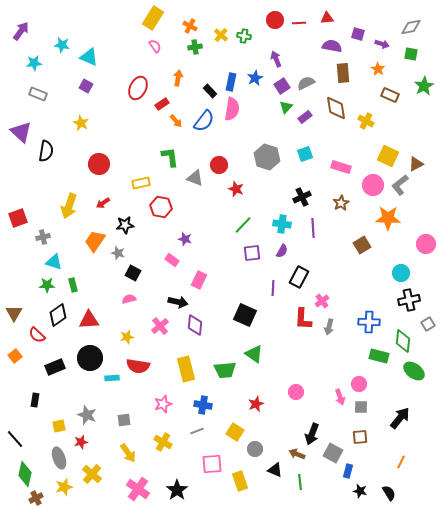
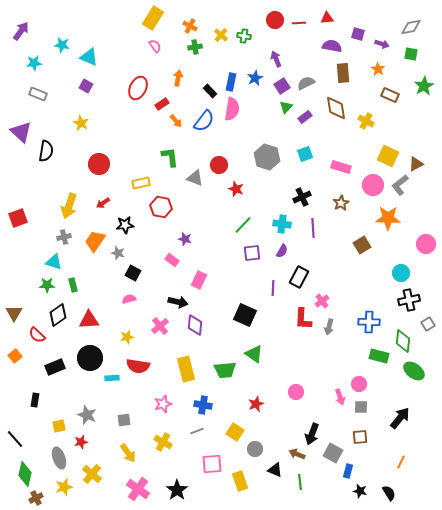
gray cross at (43, 237): moved 21 px right
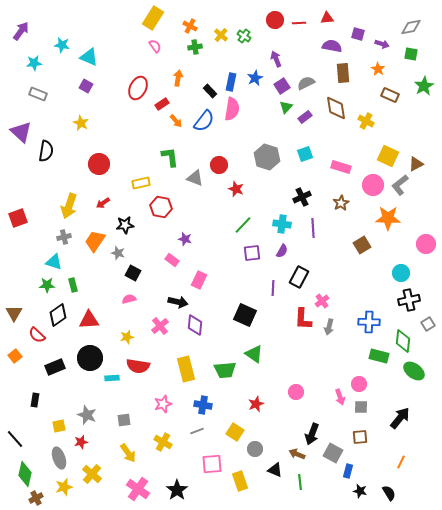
green cross at (244, 36): rotated 24 degrees clockwise
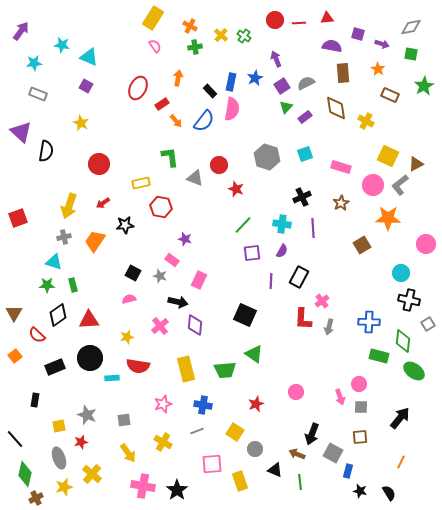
gray star at (118, 253): moved 42 px right, 23 px down
purple line at (273, 288): moved 2 px left, 7 px up
black cross at (409, 300): rotated 25 degrees clockwise
pink cross at (138, 489): moved 5 px right, 3 px up; rotated 25 degrees counterclockwise
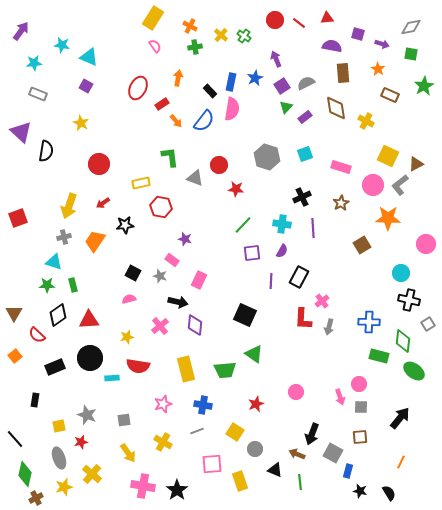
red line at (299, 23): rotated 40 degrees clockwise
red star at (236, 189): rotated 14 degrees counterclockwise
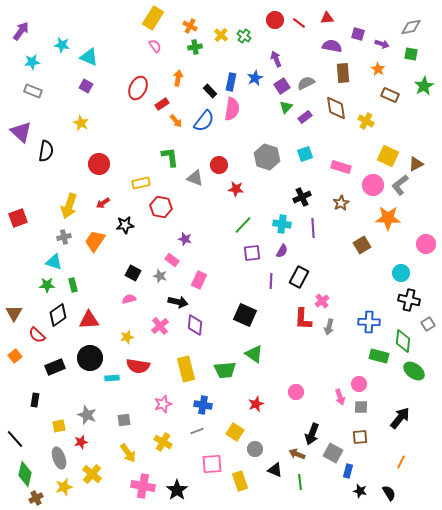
cyan star at (34, 63): moved 2 px left, 1 px up
gray rectangle at (38, 94): moved 5 px left, 3 px up
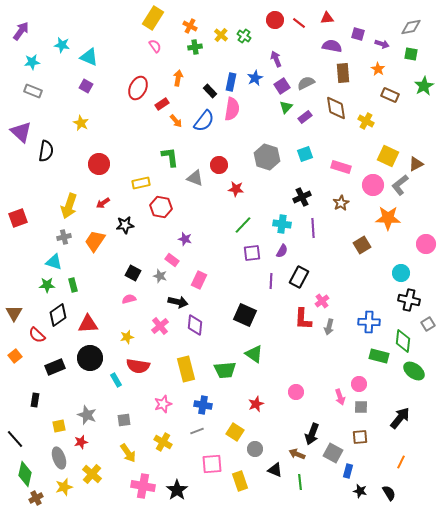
red triangle at (89, 320): moved 1 px left, 4 px down
cyan rectangle at (112, 378): moved 4 px right, 2 px down; rotated 64 degrees clockwise
